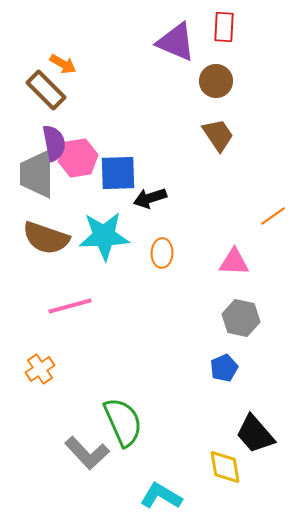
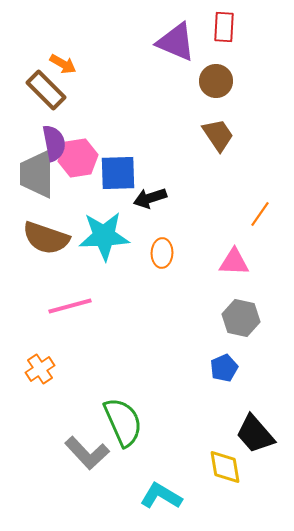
orange line: moved 13 px left, 2 px up; rotated 20 degrees counterclockwise
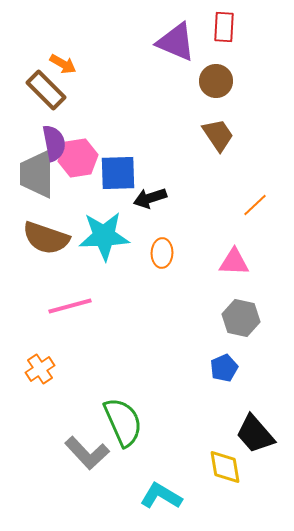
orange line: moved 5 px left, 9 px up; rotated 12 degrees clockwise
